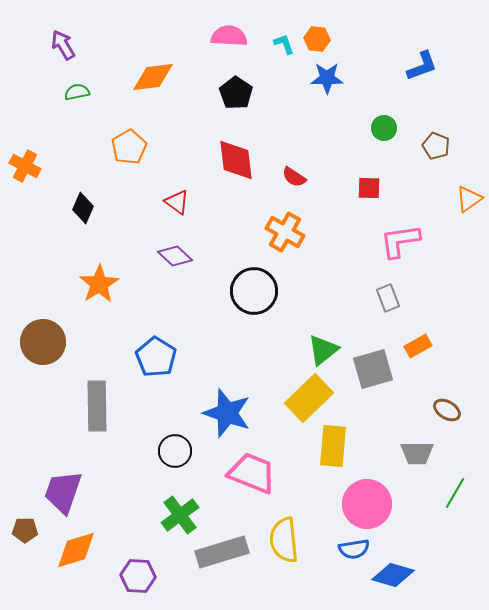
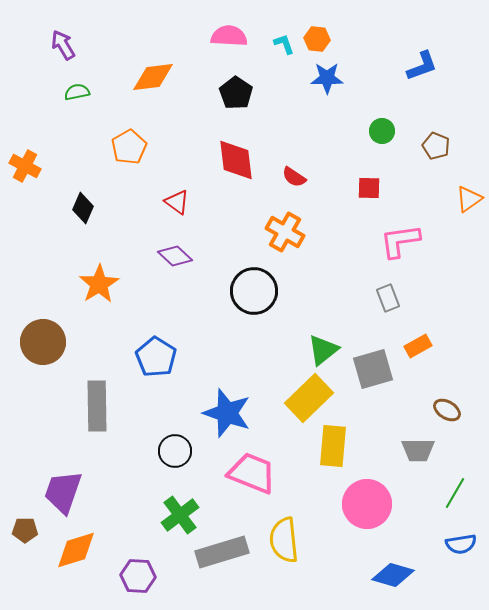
green circle at (384, 128): moved 2 px left, 3 px down
gray trapezoid at (417, 453): moved 1 px right, 3 px up
blue semicircle at (354, 549): moved 107 px right, 5 px up
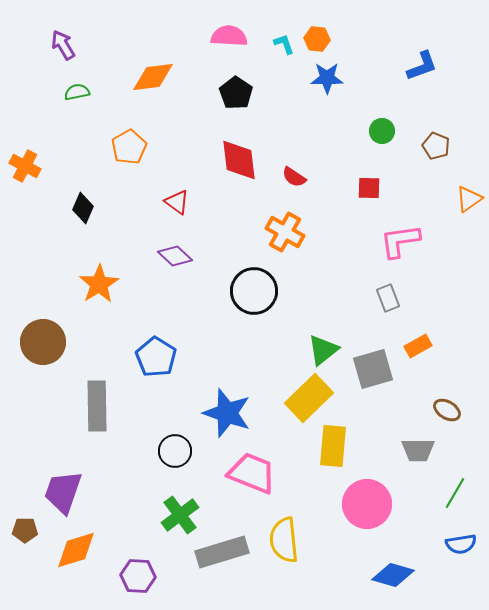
red diamond at (236, 160): moved 3 px right
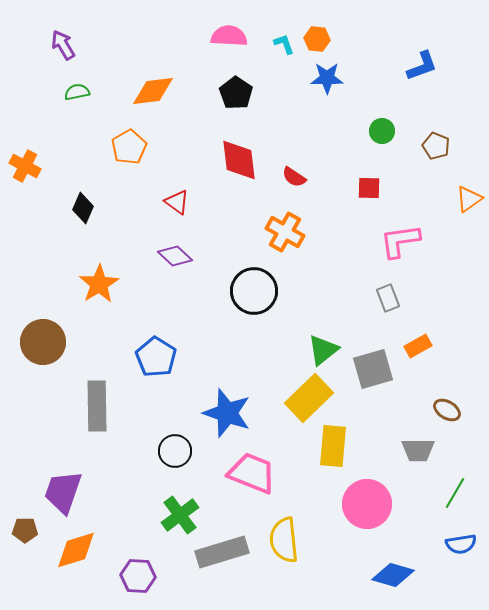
orange diamond at (153, 77): moved 14 px down
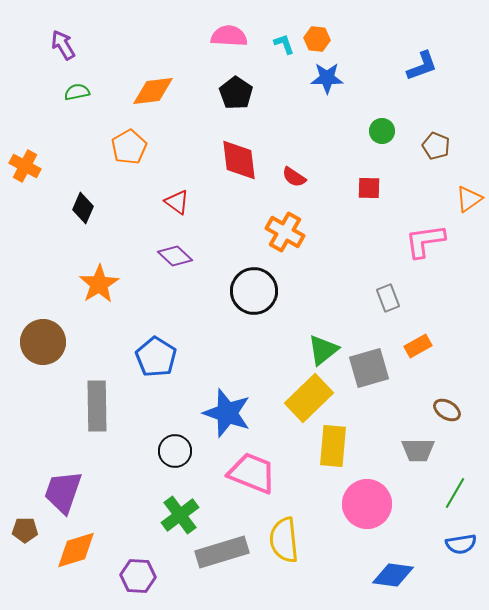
pink L-shape at (400, 241): moved 25 px right
gray square at (373, 369): moved 4 px left, 1 px up
blue diamond at (393, 575): rotated 9 degrees counterclockwise
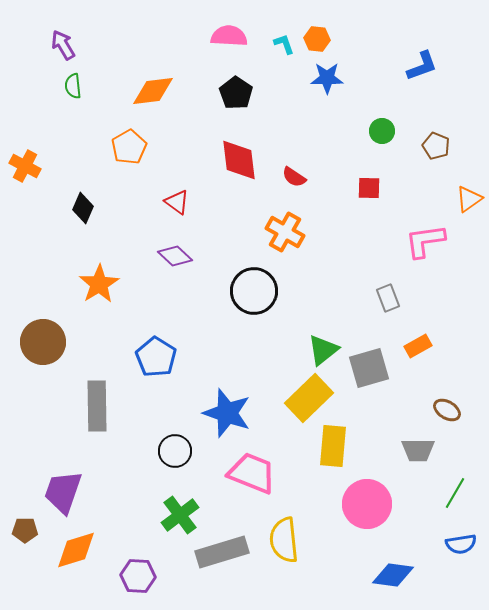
green semicircle at (77, 92): moved 4 px left, 6 px up; rotated 85 degrees counterclockwise
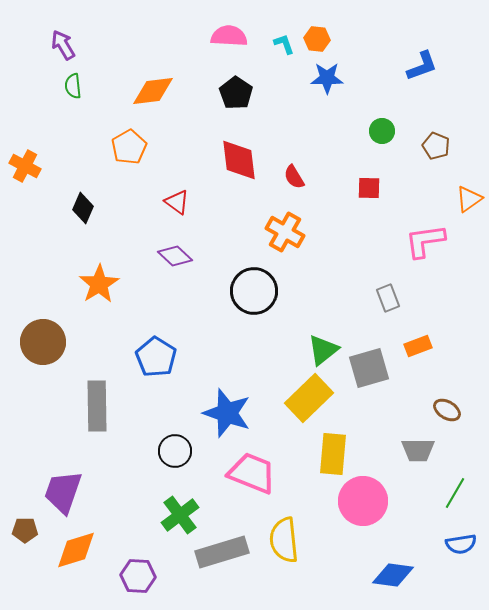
red semicircle at (294, 177): rotated 25 degrees clockwise
orange rectangle at (418, 346): rotated 8 degrees clockwise
yellow rectangle at (333, 446): moved 8 px down
pink circle at (367, 504): moved 4 px left, 3 px up
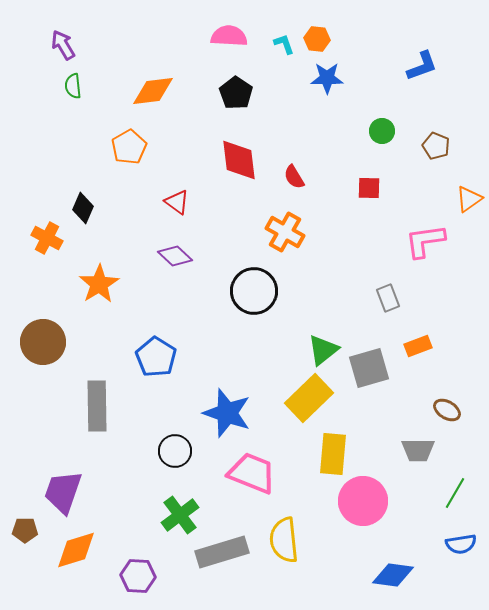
orange cross at (25, 166): moved 22 px right, 72 px down
